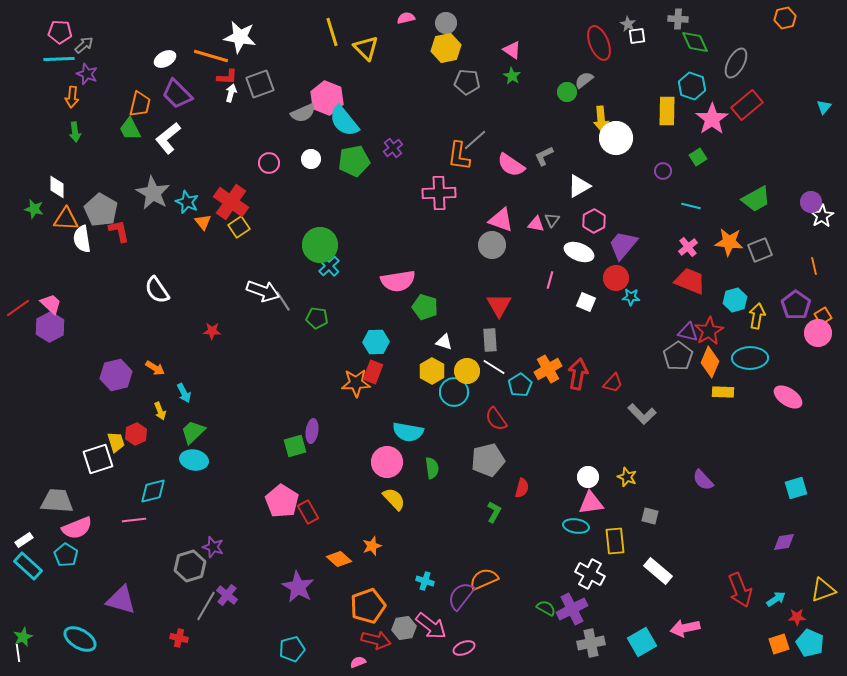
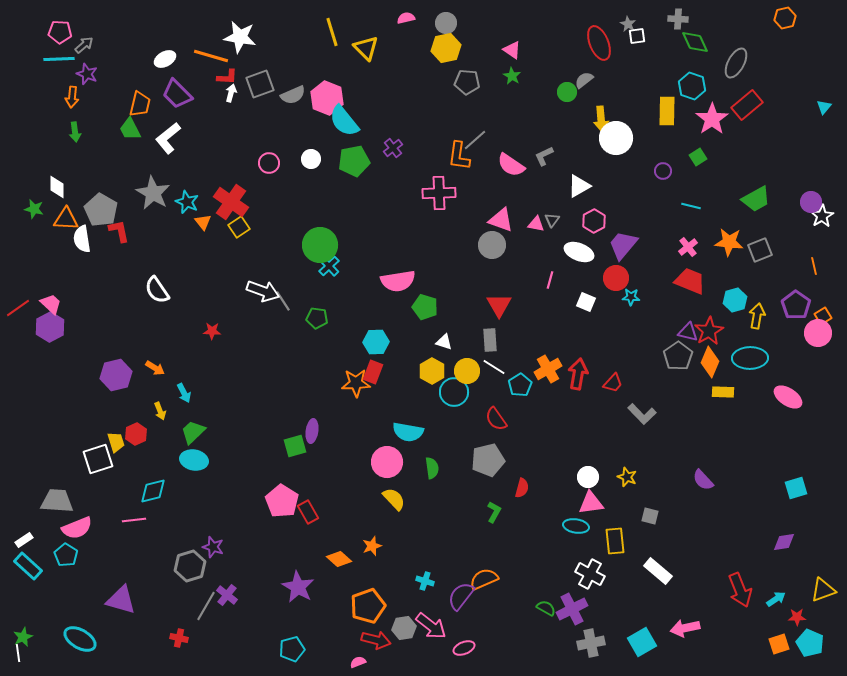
gray semicircle at (303, 113): moved 10 px left, 18 px up
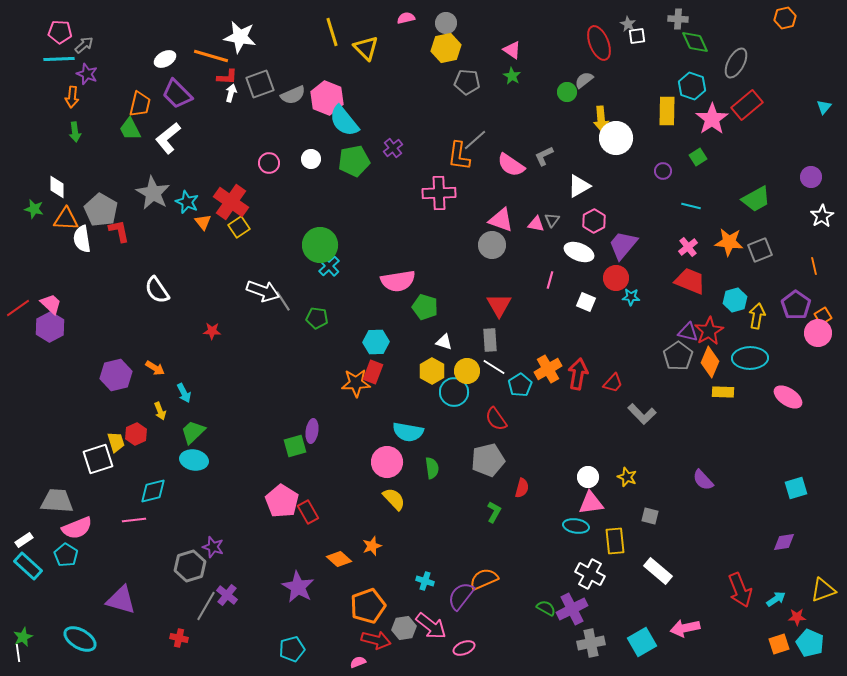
purple circle at (811, 202): moved 25 px up
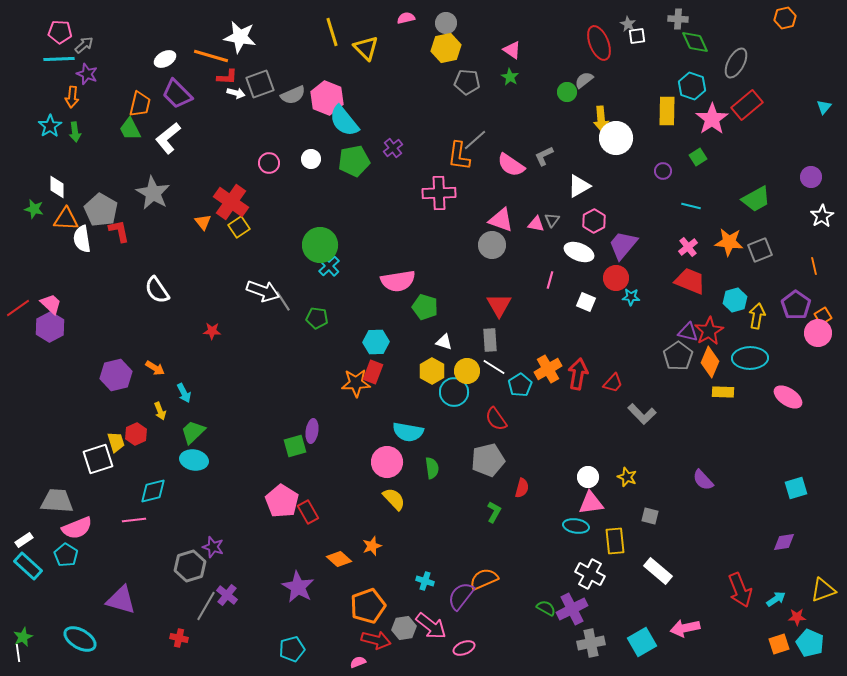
green star at (512, 76): moved 2 px left, 1 px down
white arrow at (231, 93): moved 5 px right; rotated 90 degrees clockwise
cyan star at (187, 202): moved 137 px left, 76 px up; rotated 15 degrees clockwise
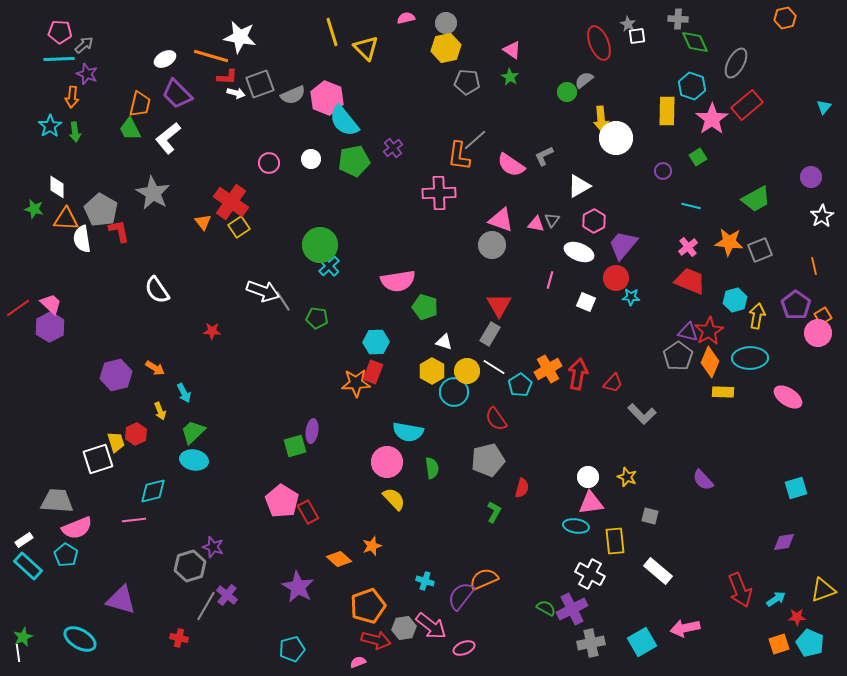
gray rectangle at (490, 340): moved 6 px up; rotated 35 degrees clockwise
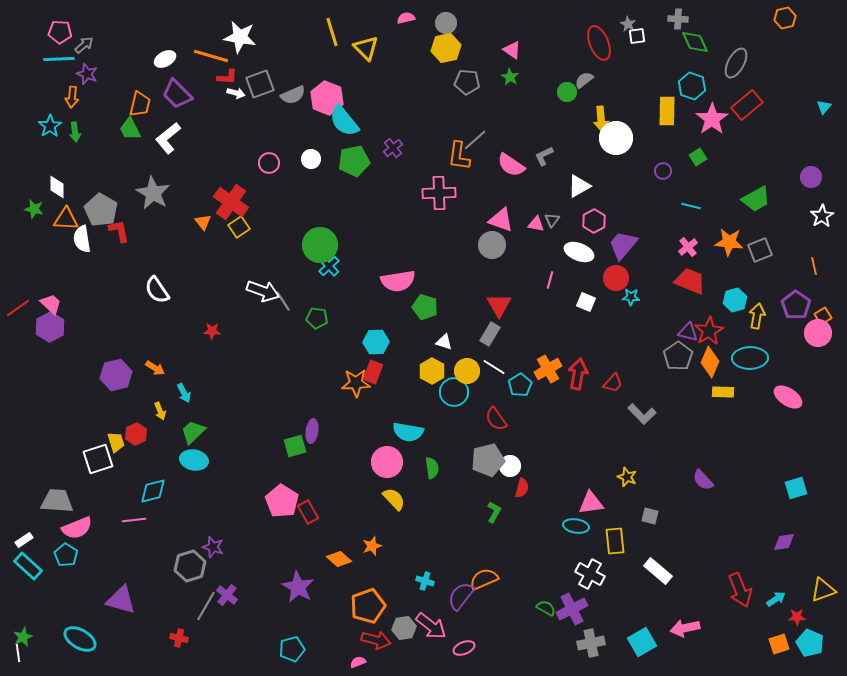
white circle at (588, 477): moved 78 px left, 11 px up
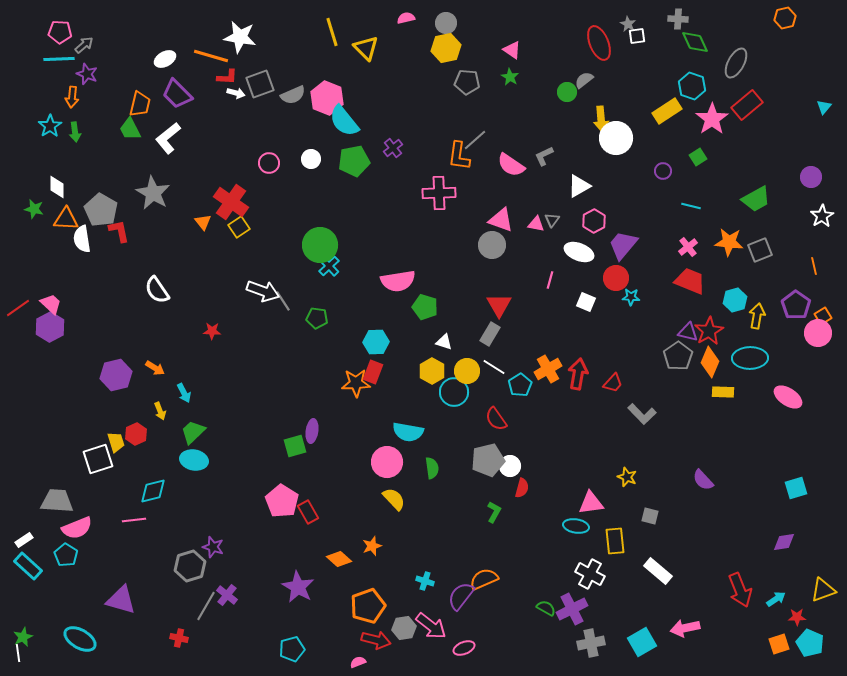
yellow rectangle at (667, 111): rotated 56 degrees clockwise
